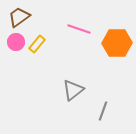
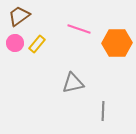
brown trapezoid: moved 1 px up
pink circle: moved 1 px left, 1 px down
gray triangle: moved 7 px up; rotated 25 degrees clockwise
gray line: rotated 18 degrees counterclockwise
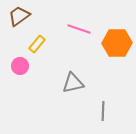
pink circle: moved 5 px right, 23 px down
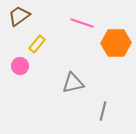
pink line: moved 3 px right, 6 px up
orange hexagon: moved 1 px left
gray line: rotated 12 degrees clockwise
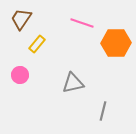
brown trapezoid: moved 2 px right, 3 px down; rotated 20 degrees counterclockwise
pink circle: moved 9 px down
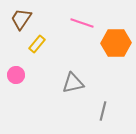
pink circle: moved 4 px left
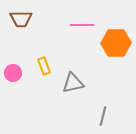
brown trapezoid: rotated 125 degrees counterclockwise
pink line: moved 2 px down; rotated 20 degrees counterclockwise
yellow rectangle: moved 7 px right, 22 px down; rotated 60 degrees counterclockwise
pink circle: moved 3 px left, 2 px up
gray line: moved 5 px down
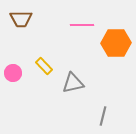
yellow rectangle: rotated 24 degrees counterclockwise
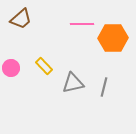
brown trapezoid: rotated 40 degrees counterclockwise
pink line: moved 1 px up
orange hexagon: moved 3 px left, 5 px up
pink circle: moved 2 px left, 5 px up
gray line: moved 1 px right, 29 px up
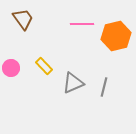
brown trapezoid: moved 2 px right; rotated 85 degrees counterclockwise
orange hexagon: moved 3 px right, 2 px up; rotated 12 degrees counterclockwise
gray triangle: rotated 10 degrees counterclockwise
